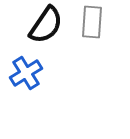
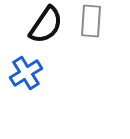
gray rectangle: moved 1 px left, 1 px up
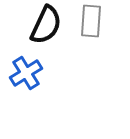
black semicircle: rotated 9 degrees counterclockwise
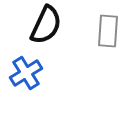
gray rectangle: moved 17 px right, 10 px down
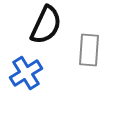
gray rectangle: moved 19 px left, 19 px down
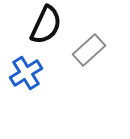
gray rectangle: rotated 44 degrees clockwise
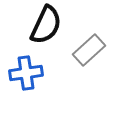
blue cross: rotated 24 degrees clockwise
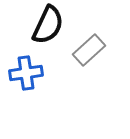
black semicircle: moved 2 px right
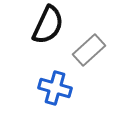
blue cross: moved 29 px right, 15 px down; rotated 24 degrees clockwise
